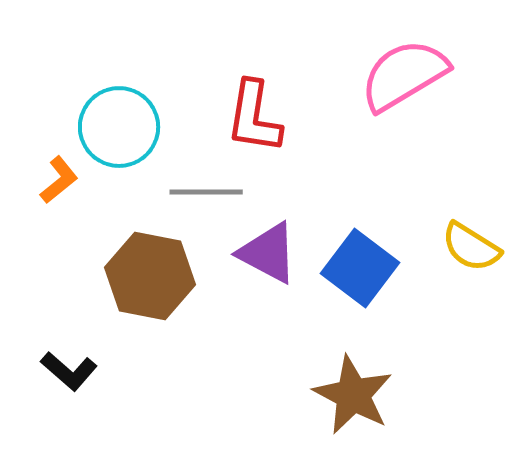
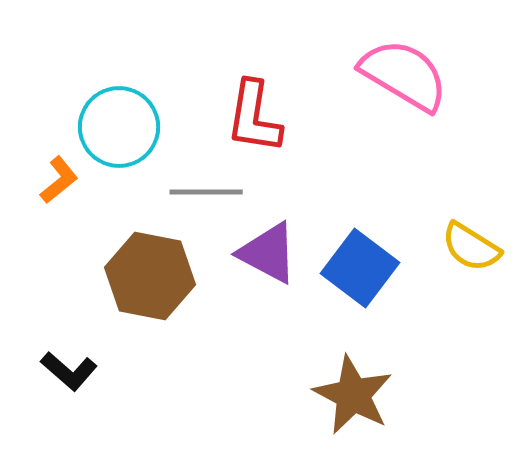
pink semicircle: rotated 62 degrees clockwise
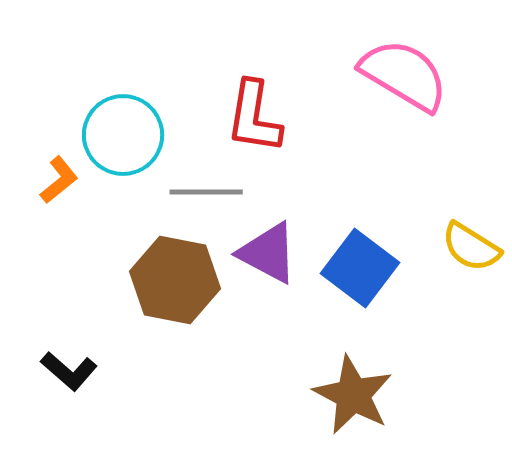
cyan circle: moved 4 px right, 8 px down
brown hexagon: moved 25 px right, 4 px down
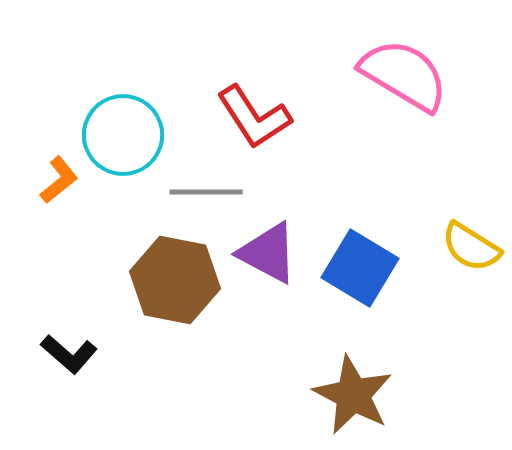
red L-shape: rotated 42 degrees counterclockwise
blue square: rotated 6 degrees counterclockwise
black L-shape: moved 17 px up
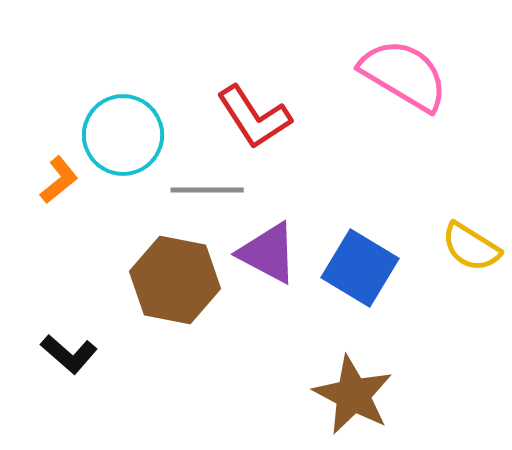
gray line: moved 1 px right, 2 px up
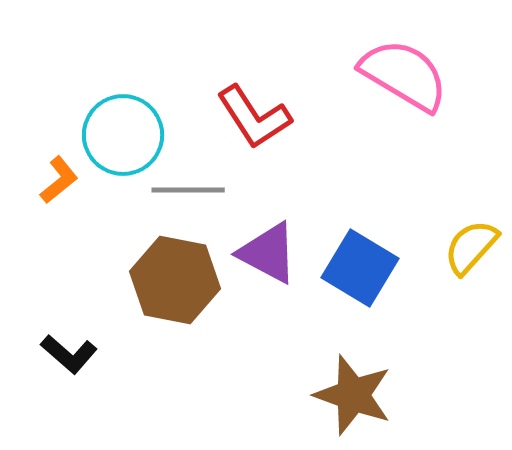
gray line: moved 19 px left
yellow semicircle: rotated 100 degrees clockwise
brown star: rotated 8 degrees counterclockwise
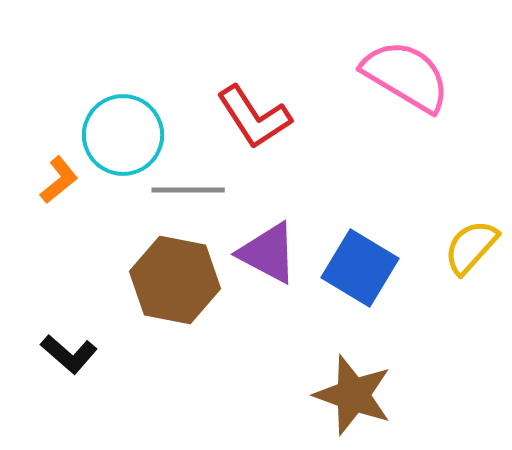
pink semicircle: moved 2 px right, 1 px down
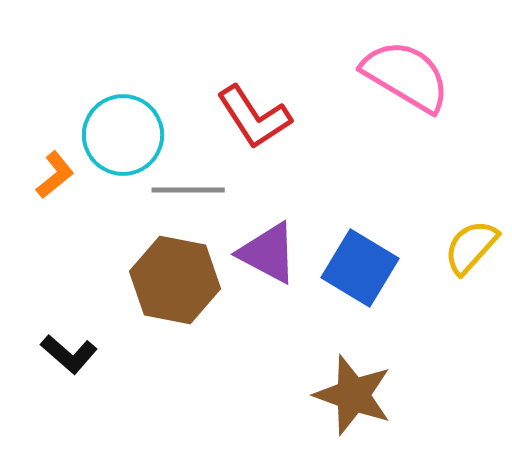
orange L-shape: moved 4 px left, 5 px up
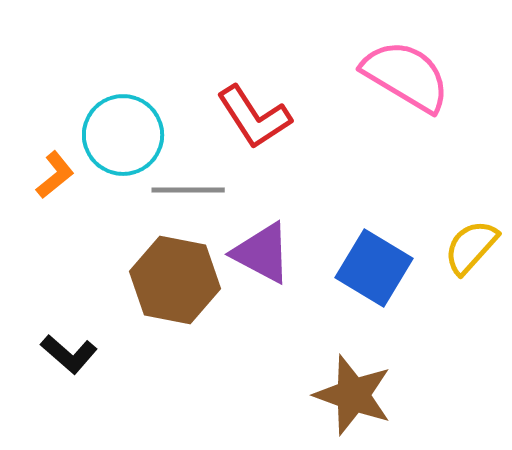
purple triangle: moved 6 px left
blue square: moved 14 px right
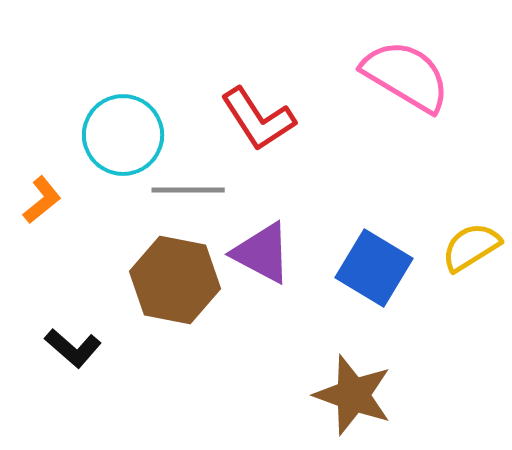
red L-shape: moved 4 px right, 2 px down
orange L-shape: moved 13 px left, 25 px down
yellow semicircle: rotated 16 degrees clockwise
black L-shape: moved 4 px right, 6 px up
